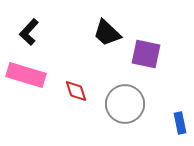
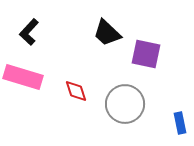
pink rectangle: moved 3 px left, 2 px down
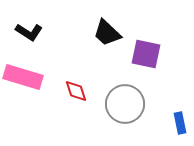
black L-shape: rotated 100 degrees counterclockwise
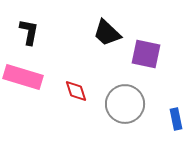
black L-shape: rotated 112 degrees counterclockwise
blue rectangle: moved 4 px left, 4 px up
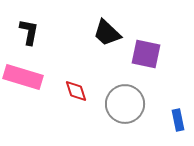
blue rectangle: moved 2 px right, 1 px down
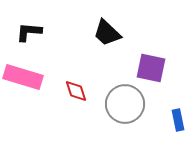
black L-shape: rotated 96 degrees counterclockwise
purple square: moved 5 px right, 14 px down
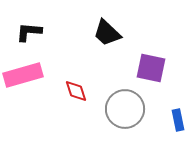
pink rectangle: moved 2 px up; rotated 33 degrees counterclockwise
gray circle: moved 5 px down
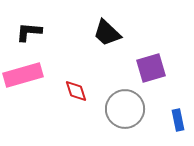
purple square: rotated 28 degrees counterclockwise
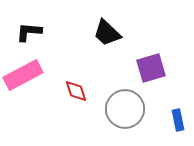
pink rectangle: rotated 12 degrees counterclockwise
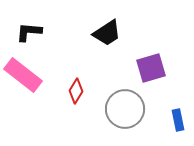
black trapezoid: rotated 76 degrees counterclockwise
pink rectangle: rotated 66 degrees clockwise
red diamond: rotated 50 degrees clockwise
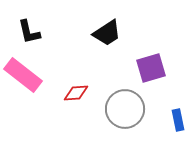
black L-shape: rotated 108 degrees counterclockwise
red diamond: moved 2 px down; rotated 55 degrees clockwise
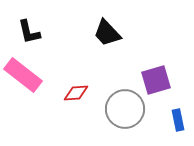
black trapezoid: rotated 80 degrees clockwise
purple square: moved 5 px right, 12 px down
